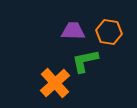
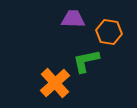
purple trapezoid: moved 12 px up
green L-shape: moved 1 px right
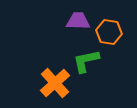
purple trapezoid: moved 5 px right, 2 px down
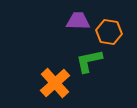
green L-shape: moved 3 px right
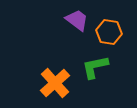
purple trapezoid: moved 1 px left, 1 px up; rotated 35 degrees clockwise
green L-shape: moved 6 px right, 6 px down
